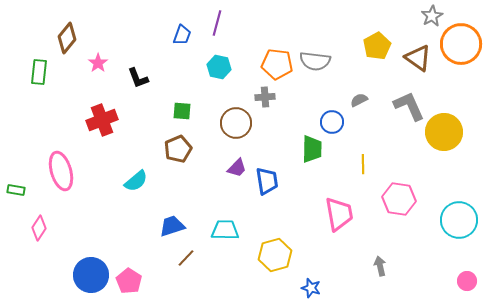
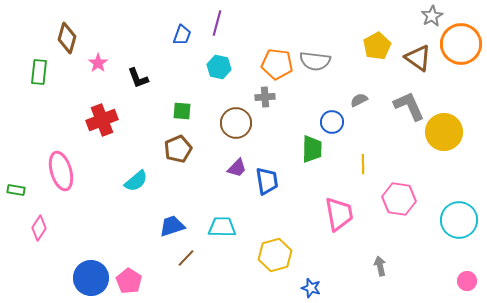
brown diamond at (67, 38): rotated 24 degrees counterclockwise
cyan trapezoid at (225, 230): moved 3 px left, 3 px up
blue circle at (91, 275): moved 3 px down
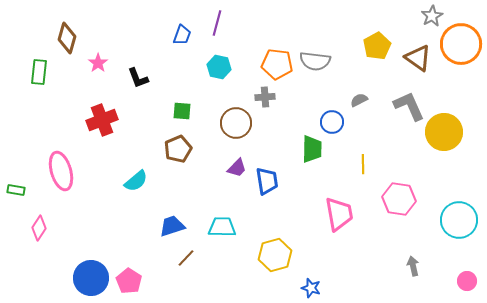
gray arrow at (380, 266): moved 33 px right
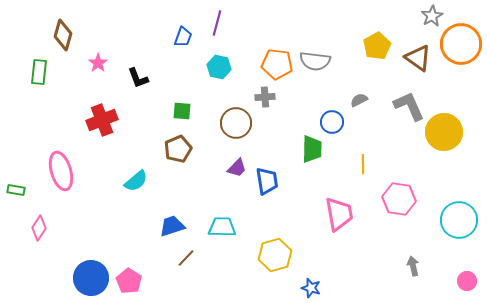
blue trapezoid at (182, 35): moved 1 px right, 2 px down
brown diamond at (67, 38): moved 4 px left, 3 px up
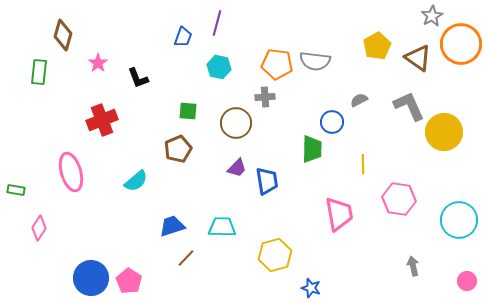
green square at (182, 111): moved 6 px right
pink ellipse at (61, 171): moved 10 px right, 1 px down
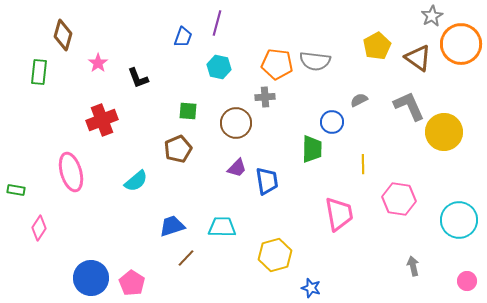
pink pentagon at (129, 281): moved 3 px right, 2 px down
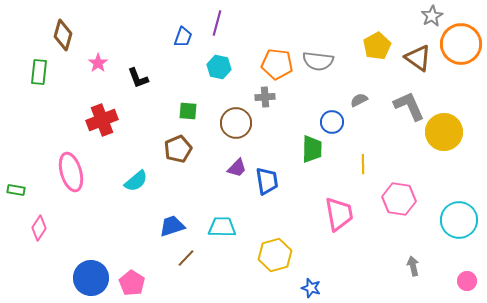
gray semicircle at (315, 61): moved 3 px right
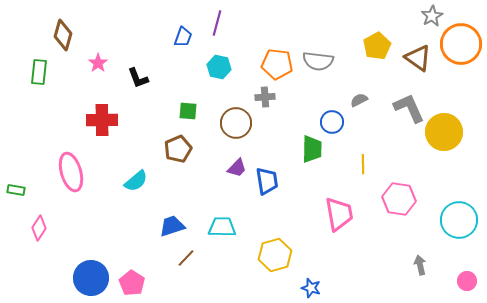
gray L-shape at (409, 106): moved 2 px down
red cross at (102, 120): rotated 20 degrees clockwise
gray arrow at (413, 266): moved 7 px right, 1 px up
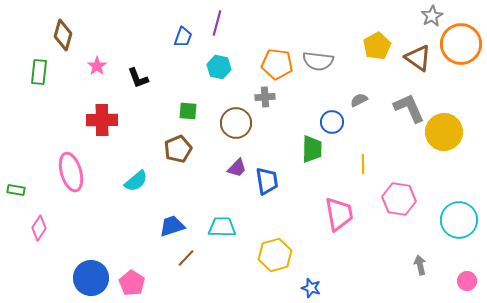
pink star at (98, 63): moved 1 px left, 3 px down
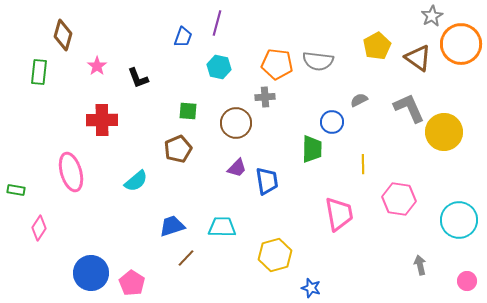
blue circle at (91, 278): moved 5 px up
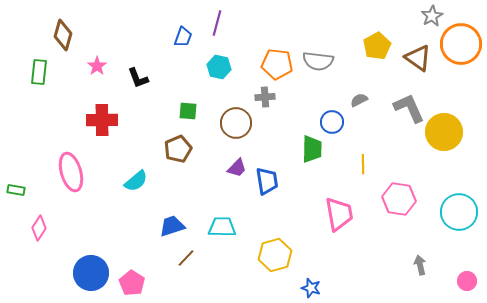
cyan circle at (459, 220): moved 8 px up
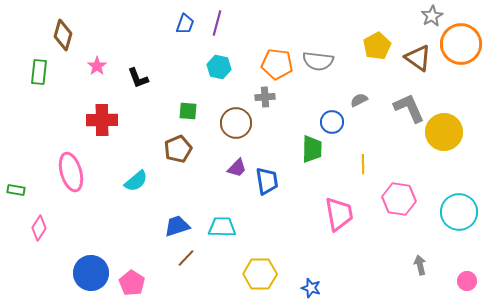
blue trapezoid at (183, 37): moved 2 px right, 13 px up
blue trapezoid at (172, 226): moved 5 px right
yellow hexagon at (275, 255): moved 15 px left, 19 px down; rotated 16 degrees clockwise
